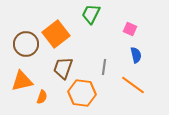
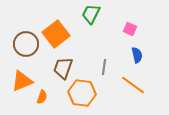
blue semicircle: moved 1 px right
orange triangle: rotated 10 degrees counterclockwise
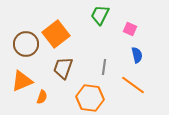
green trapezoid: moved 9 px right, 1 px down
orange hexagon: moved 8 px right, 5 px down
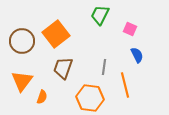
brown circle: moved 4 px left, 3 px up
blue semicircle: rotated 14 degrees counterclockwise
orange triangle: rotated 30 degrees counterclockwise
orange line: moved 8 px left; rotated 40 degrees clockwise
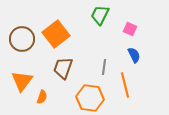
brown circle: moved 2 px up
blue semicircle: moved 3 px left
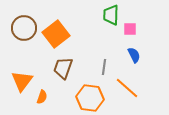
green trapezoid: moved 11 px right; rotated 25 degrees counterclockwise
pink square: rotated 24 degrees counterclockwise
brown circle: moved 2 px right, 11 px up
orange line: moved 2 px right, 3 px down; rotated 35 degrees counterclockwise
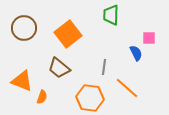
pink square: moved 19 px right, 9 px down
orange square: moved 12 px right
blue semicircle: moved 2 px right, 2 px up
brown trapezoid: moved 4 px left; rotated 70 degrees counterclockwise
orange triangle: rotated 45 degrees counterclockwise
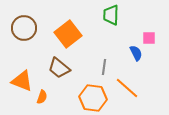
orange hexagon: moved 3 px right
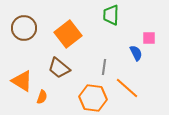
orange triangle: rotated 10 degrees clockwise
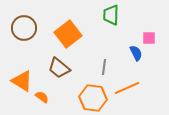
orange line: rotated 65 degrees counterclockwise
orange semicircle: rotated 72 degrees counterclockwise
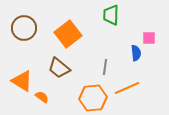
blue semicircle: rotated 21 degrees clockwise
gray line: moved 1 px right
orange hexagon: rotated 12 degrees counterclockwise
